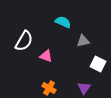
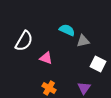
cyan semicircle: moved 4 px right, 8 px down
pink triangle: moved 2 px down
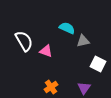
cyan semicircle: moved 2 px up
white semicircle: rotated 60 degrees counterclockwise
pink triangle: moved 7 px up
orange cross: moved 2 px right, 1 px up; rotated 24 degrees clockwise
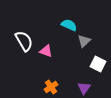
cyan semicircle: moved 2 px right, 3 px up
gray triangle: moved 1 px right; rotated 32 degrees counterclockwise
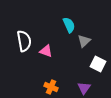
cyan semicircle: rotated 42 degrees clockwise
white semicircle: rotated 20 degrees clockwise
orange cross: rotated 32 degrees counterclockwise
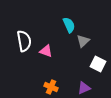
gray triangle: moved 1 px left
purple triangle: rotated 32 degrees clockwise
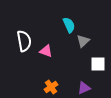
white square: rotated 28 degrees counterclockwise
orange cross: rotated 32 degrees clockwise
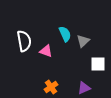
cyan semicircle: moved 4 px left, 9 px down
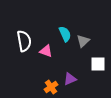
purple triangle: moved 14 px left, 9 px up
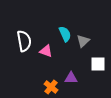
purple triangle: moved 1 px right, 1 px up; rotated 24 degrees clockwise
orange cross: rotated 16 degrees counterclockwise
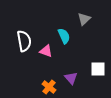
cyan semicircle: moved 1 px left, 2 px down
gray triangle: moved 1 px right, 22 px up
white square: moved 5 px down
purple triangle: rotated 48 degrees clockwise
orange cross: moved 2 px left
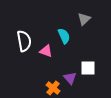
white square: moved 10 px left, 1 px up
purple triangle: moved 1 px left
orange cross: moved 4 px right, 1 px down
